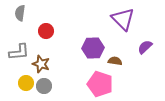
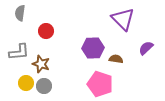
purple semicircle: moved 1 px right, 1 px down
brown semicircle: moved 1 px right, 2 px up
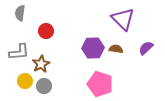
brown semicircle: moved 10 px up
brown star: rotated 24 degrees clockwise
yellow circle: moved 1 px left, 2 px up
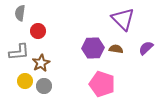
red circle: moved 8 px left
brown star: moved 1 px up
pink pentagon: moved 2 px right
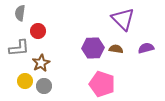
purple semicircle: rotated 28 degrees clockwise
gray L-shape: moved 4 px up
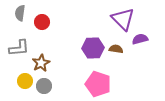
red circle: moved 4 px right, 9 px up
purple semicircle: moved 6 px left, 9 px up
pink pentagon: moved 4 px left
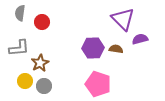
brown star: moved 1 px left
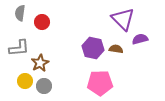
purple hexagon: rotated 15 degrees clockwise
pink pentagon: moved 2 px right, 1 px up; rotated 20 degrees counterclockwise
